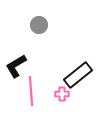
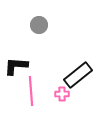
black L-shape: rotated 35 degrees clockwise
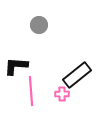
black rectangle: moved 1 px left
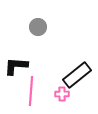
gray circle: moved 1 px left, 2 px down
pink line: rotated 8 degrees clockwise
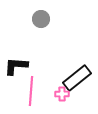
gray circle: moved 3 px right, 8 px up
black rectangle: moved 3 px down
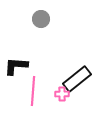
black rectangle: moved 1 px down
pink line: moved 2 px right
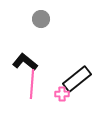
black L-shape: moved 9 px right, 4 px up; rotated 35 degrees clockwise
pink line: moved 1 px left, 7 px up
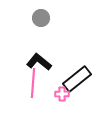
gray circle: moved 1 px up
black L-shape: moved 14 px right
pink line: moved 1 px right, 1 px up
